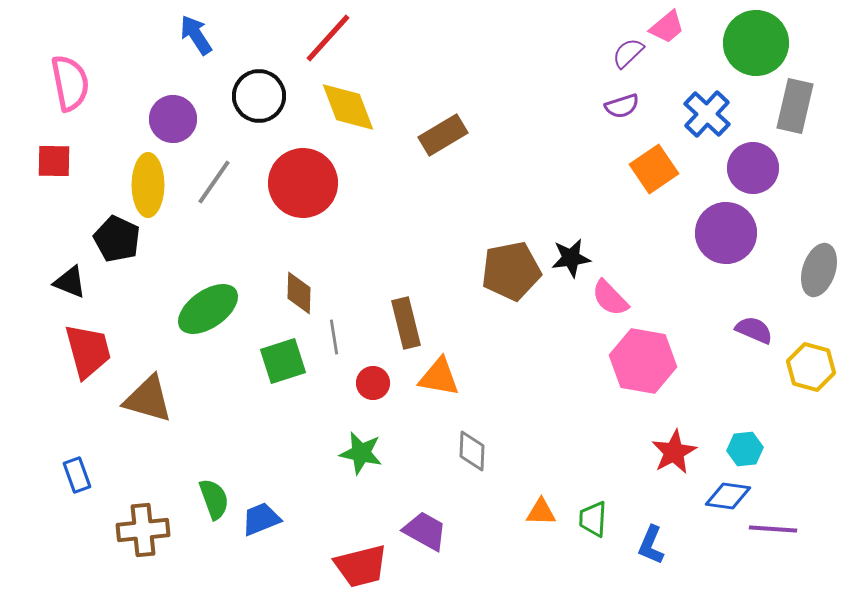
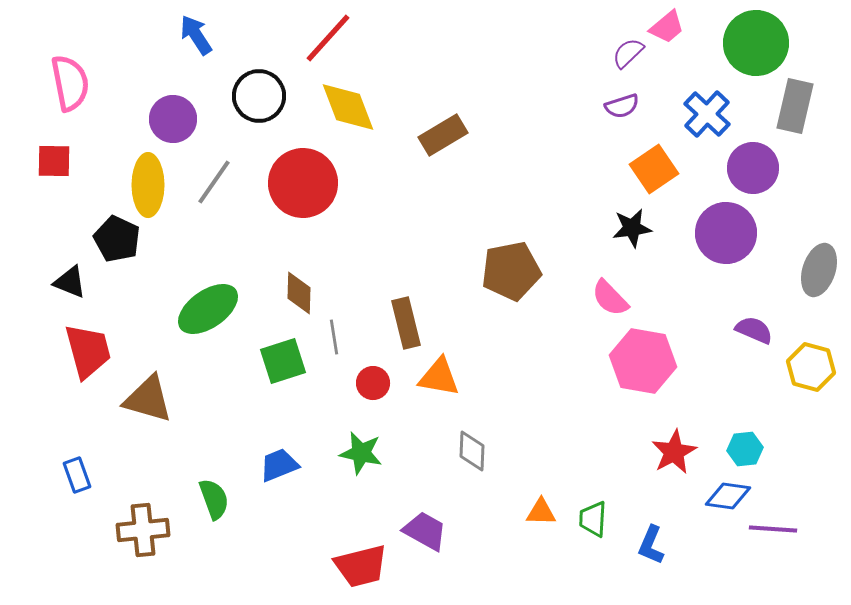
black star at (571, 258): moved 61 px right, 30 px up
blue trapezoid at (261, 519): moved 18 px right, 54 px up
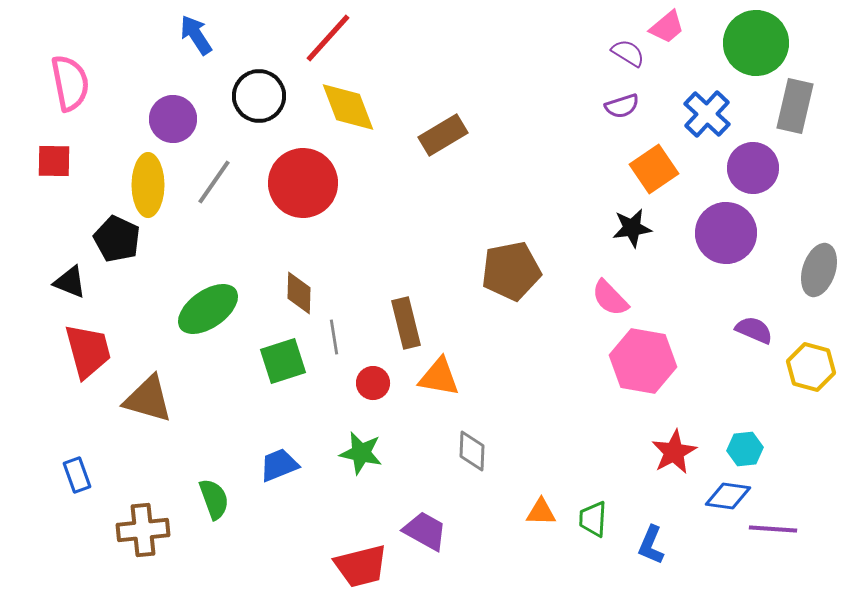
purple semicircle at (628, 53): rotated 76 degrees clockwise
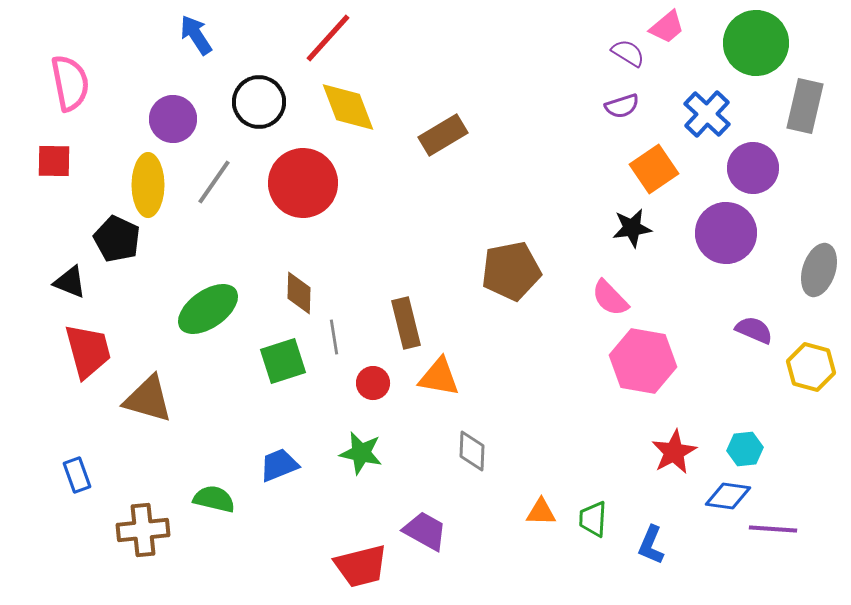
black circle at (259, 96): moved 6 px down
gray rectangle at (795, 106): moved 10 px right
green semicircle at (214, 499): rotated 57 degrees counterclockwise
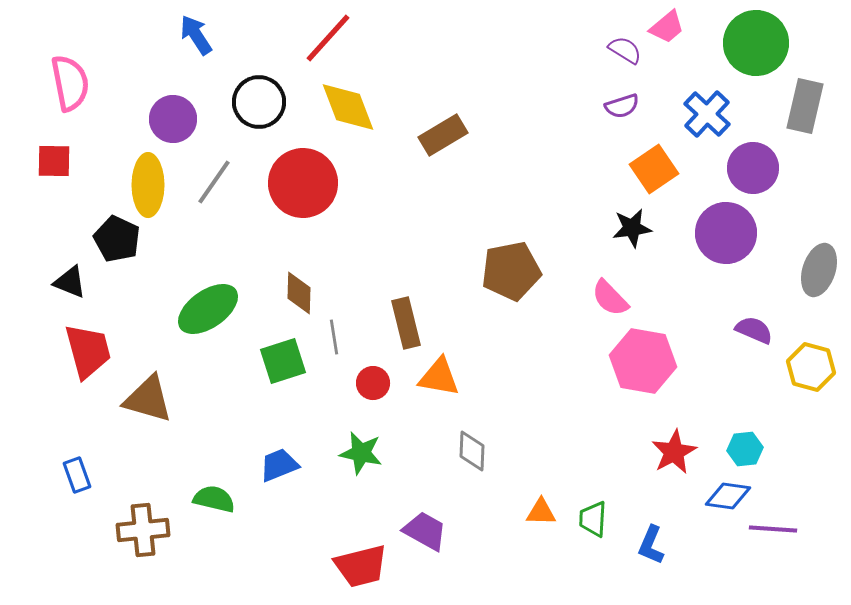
purple semicircle at (628, 53): moved 3 px left, 3 px up
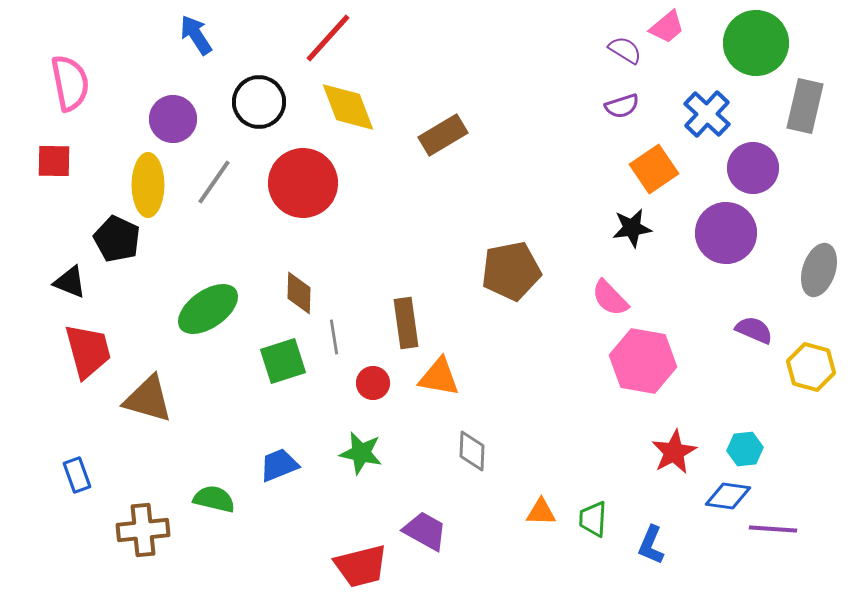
brown rectangle at (406, 323): rotated 6 degrees clockwise
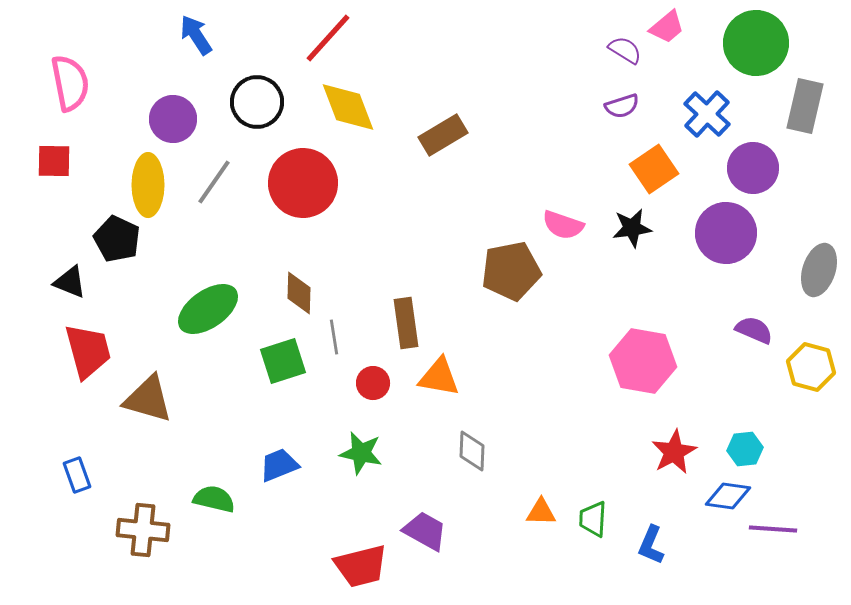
black circle at (259, 102): moved 2 px left
pink semicircle at (610, 298): moved 47 px left, 73 px up; rotated 27 degrees counterclockwise
brown cross at (143, 530): rotated 12 degrees clockwise
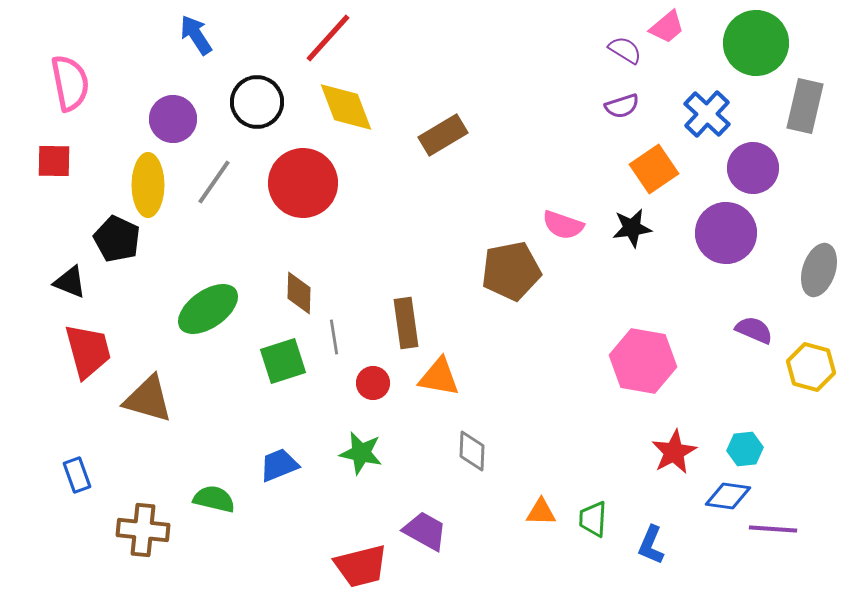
yellow diamond at (348, 107): moved 2 px left
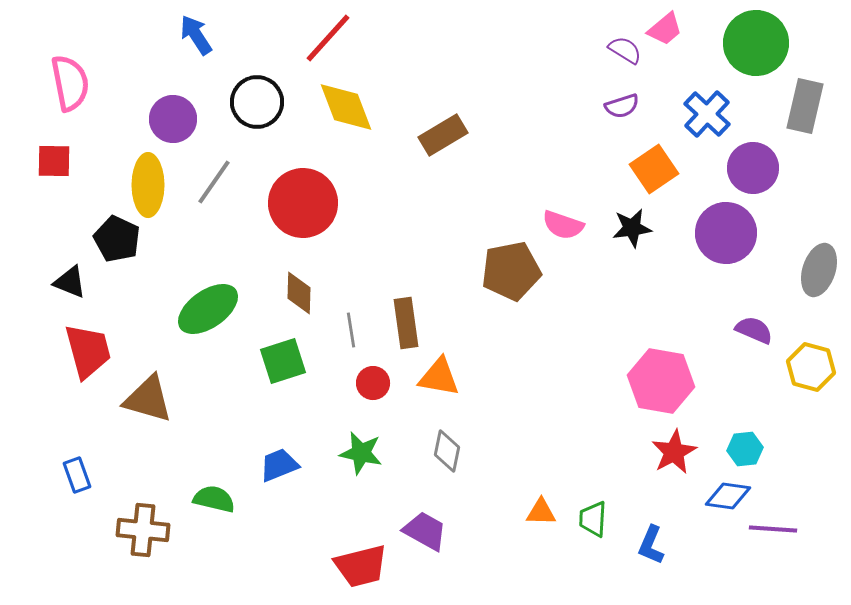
pink trapezoid at (667, 27): moved 2 px left, 2 px down
red circle at (303, 183): moved 20 px down
gray line at (334, 337): moved 17 px right, 7 px up
pink hexagon at (643, 361): moved 18 px right, 20 px down
gray diamond at (472, 451): moved 25 px left; rotated 9 degrees clockwise
